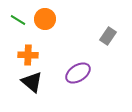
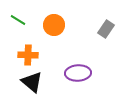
orange circle: moved 9 px right, 6 px down
gray rectangle: moved 2 px left, 7 px up
purple ellipse: rotated 30 degrees clockwise
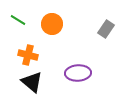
orange circle: moved 2 px left, 1 px up
orange cross: rotated 12 degrees clockwise
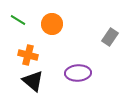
gray rectangle: moved 4 px right, 8 px down
black triangle: moved 1 px right, 1 px up
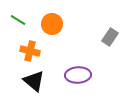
orange cross: moved 2 px right, 4 px up
purple ellipse: moved 2 px down
black triangle: moved 1 px right
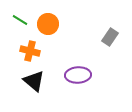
green line: moved 2 px right
orange circle: moved 4 px left
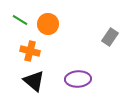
purple ellipse: moved 4 px down
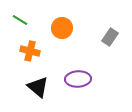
orange circle: moved 14 px right, 4 px down
black triangle: moved 4 px right, 6 px down
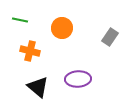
green line: rotated 21 degrees counterclockwise
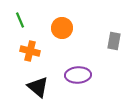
green line: rotated 56 degrees clockwise
gray rectangle: moved 4 px right, 4 px down; rotated 24 degrees counterclockwise
purple ellipse: moved 4 px up
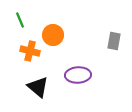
orange circle: moved 9 px left, 7 px down
